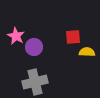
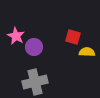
red square: rotated 21 degrees clockwise
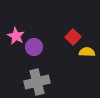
red square: rotated 28 degrees clockwise
gray cross: moved 2 px right
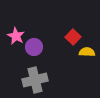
gray cross: moved 2 px left, 2 px up
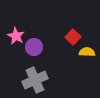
gray cross: rotated 10 degrees counterclockwise
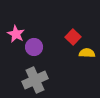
pink star: moved 2 px up
yellow semicircle: moved 1 px down
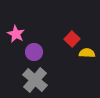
red square: moved 1 px left, 2 px down
purple circle: moved 5 px down
gray cross: rotated 25 degrees counterclockwise
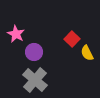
yellow semicircle: rotated 119 degrees counterclockwise
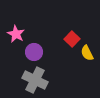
gray cross: rotated 15 degrees counterclockwise
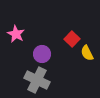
purple circle: moved 8 px right, 2 px down
gray cross: moved 2 px right
